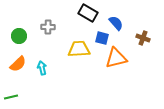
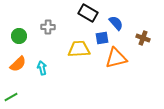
blue square: rotated 24 degrees counterclockwise
green line: rotated 16 degrees counterclockwise
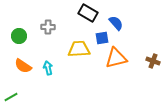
brown cross: moved 10 px right, 23 px down
orange semicircle: moved 5 px right, 2 px down; rotated 78 degrees clockwise
cyan arrow: moved 6 px right
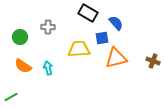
green circle: moved 1 px right, 1 px down
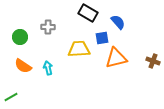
blue semicircle: moved 2 px right, 1 px up
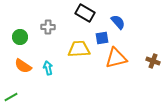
black rectangle: moved 3 px left
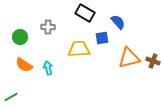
orange triangle: moved 13 px right
orange semicircle: moved 1 px right, 1 px up
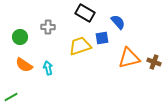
yellow trapezoid: moved 1 px right, 3 px up; rotated 15 degrees counterclockwise
brown cross: moved 1 px right, 1 px down
